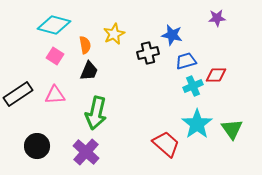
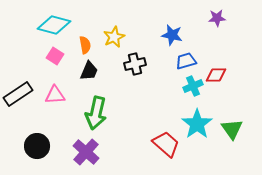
yellow star: moved 3 px down
black cross: moved 13 px left, 11 px down
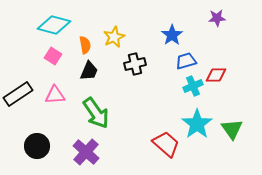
blue star: rotated 25 degrees clockwise
pink square: moved 2 px left
green arrow: rotated 48 degrees counterclockwise
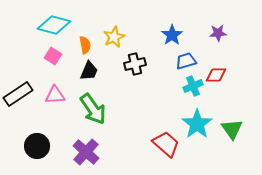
purple star: moved 1 px right, 15 px down
green arrow: moved 3 px left, 4 px up
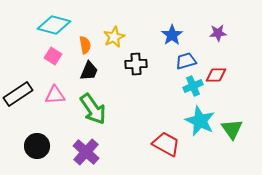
black cross: moved 1 px right; rotated 10 degrees clockwise
cyan star: moved 3 px right, 3 px up; rotated 12 degrees counterclockwise
red trapezoid: rotated 12 degrees counterclockwise
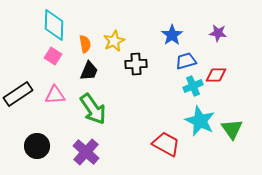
cyan diamond: rotated 76 degrees clockwise
purple star: rotated 12 degrees clockwise
yellow star: moved 4 px down
orange semicircle: moved 1 px up
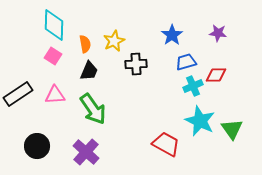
blue trapezoid: moved 1 px down
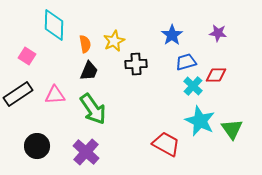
pink square: moved 26 px left
cyan cross: rotated 24 degrees counterclockwise
